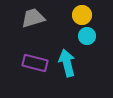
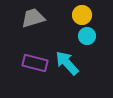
cyan arrow: rotated 28 degrees counterclockwise
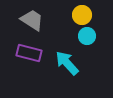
gray trapezoid: moved 1 px left, 2 px down; rotated 50 degrees clockwise
purple rectangle: moved 6 px left, 10 px up
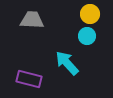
yellow circle: moved 8 px right, 1 px up
gray trapezoid: rotated 30 degrees counterclockwise
purple rectangle: moved 26 px down
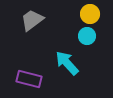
gray trapezoid: rotated 40 degrees counterclockwise
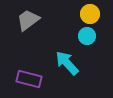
gray trapezoid: moved 4 px left
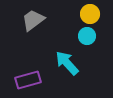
gray trapezoid: moved 5 px right
purple rectangle: moved 1 px left, 1 px down; rotated 30 degrees counterclockwise
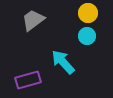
yellow circle: moved 2 px left, 1 px up
cyan arrow: moved 4 px left, 1 px up
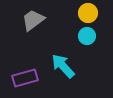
cyan arrow: moved 4 px down
purple rectangle: moved 3 px left, 2 px up
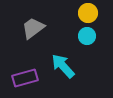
gray trapezoid: moved 8 px down
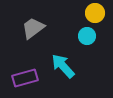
yellow circle: moved 7 px right
